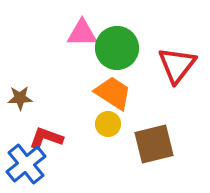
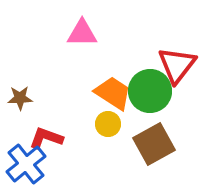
green circle: moved 33 px right, 43 px down
brown square: rotated 15 degrees counterclockwise
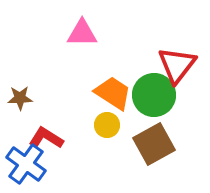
green circle: moved 4 px right, 4 px down
yellow circle: moved 1 px left, 1 px down
red L-shape: rotated 12 degrees clockwise
blue cross: rotated 15 degrees counterclockwise
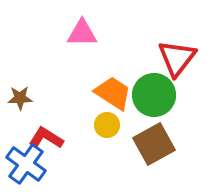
red triangle: moved 7 px up
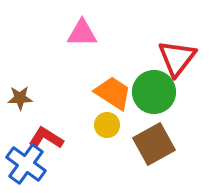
green circle: moved 3 px up
